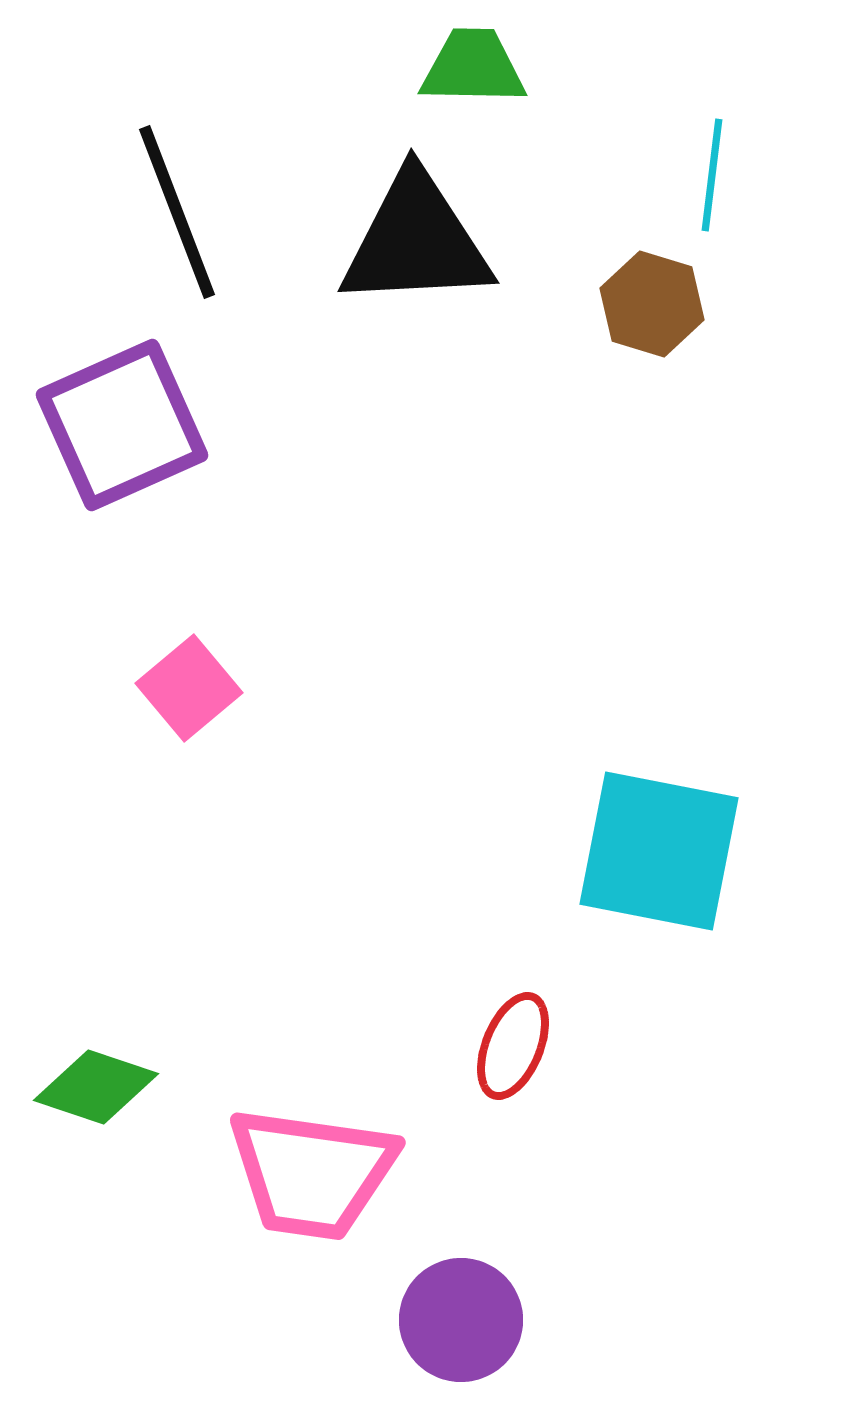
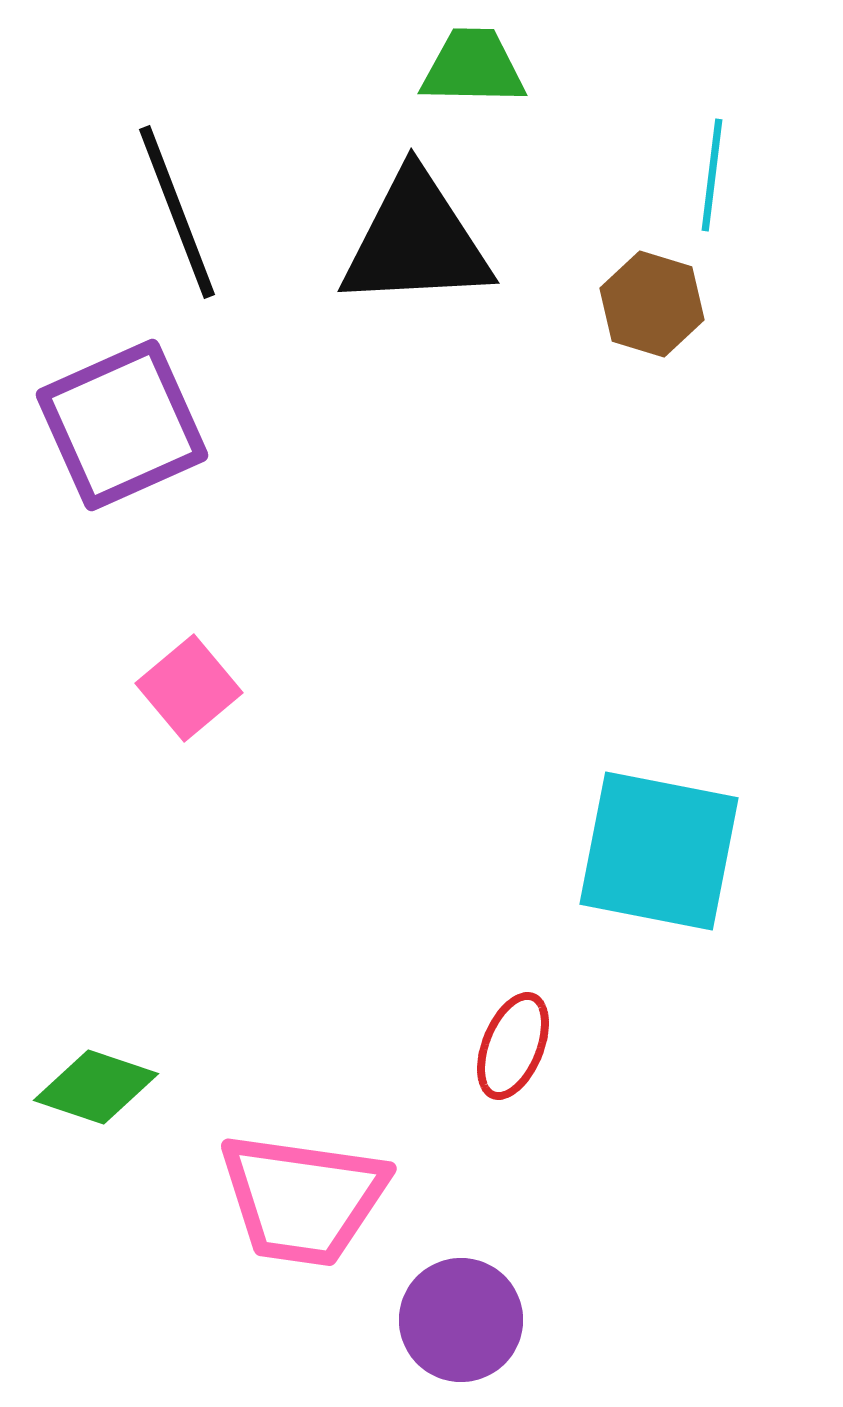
pink trapezoid: moved 9 px left, 26 px down
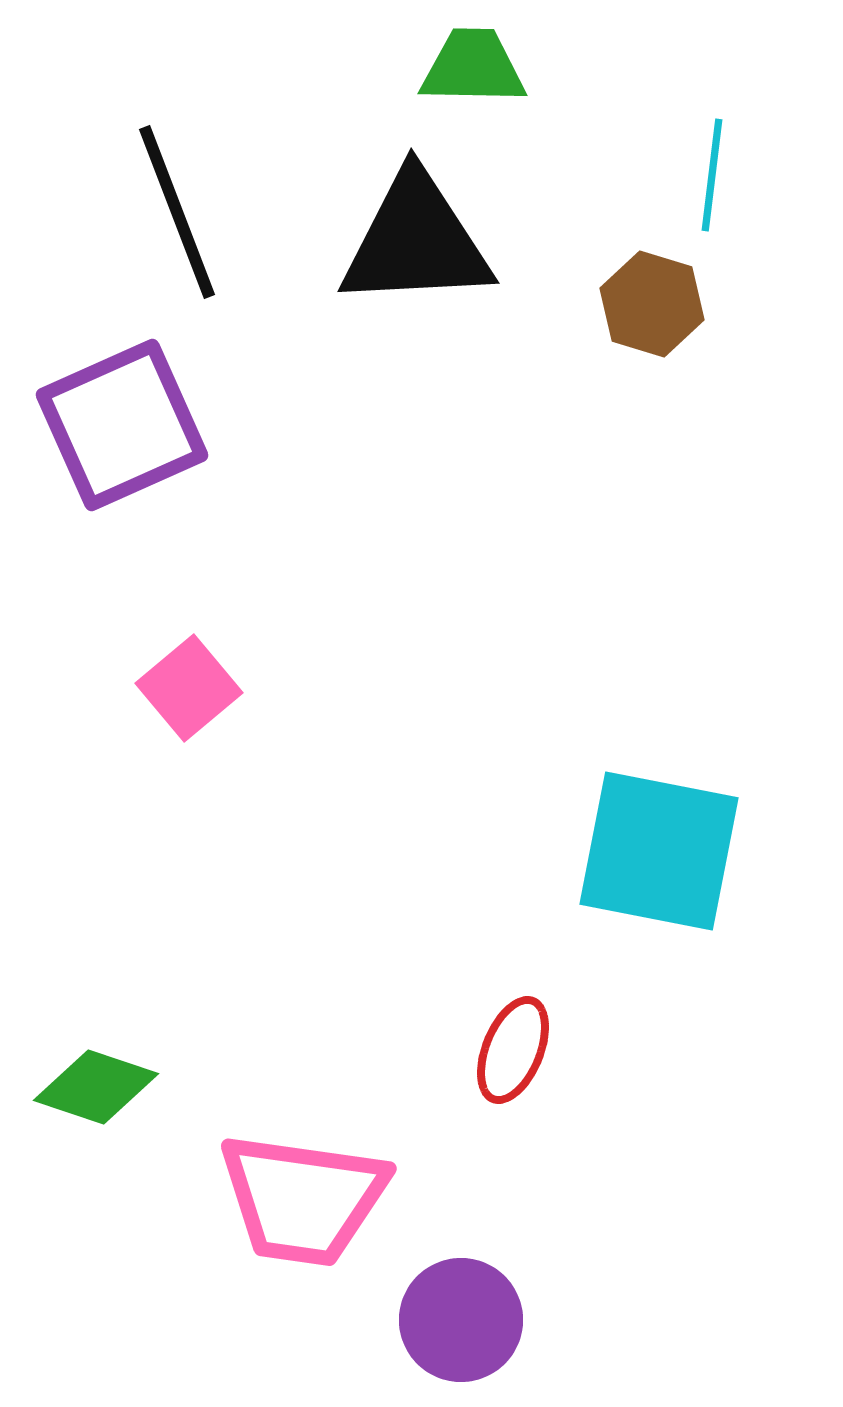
red ellipse: moved 4 px down
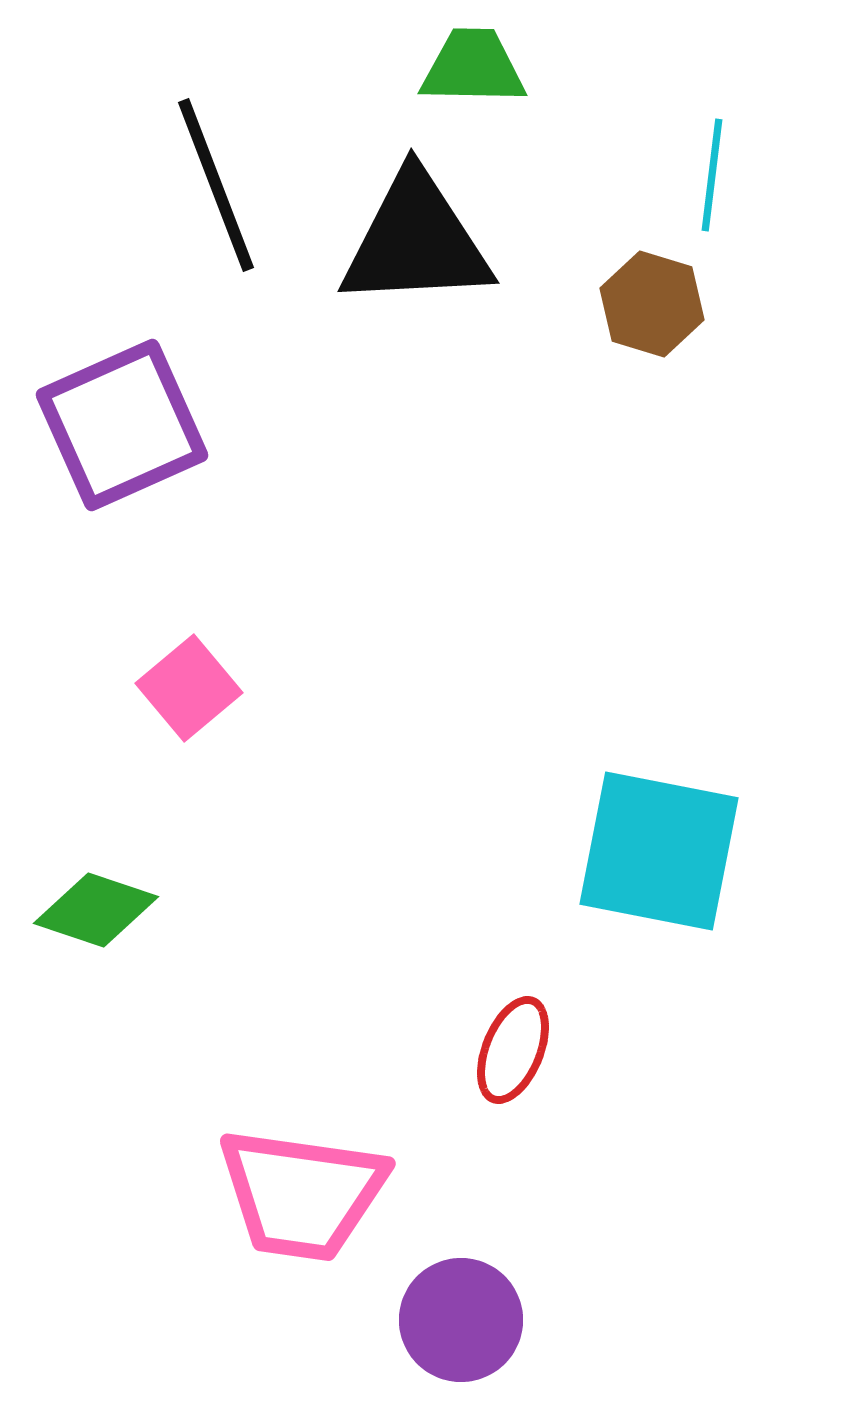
black line: moved 39 px right, 27 px up
green diamond: moved 177 px up
pink trapezoid: moved 1 px left, 5 px up
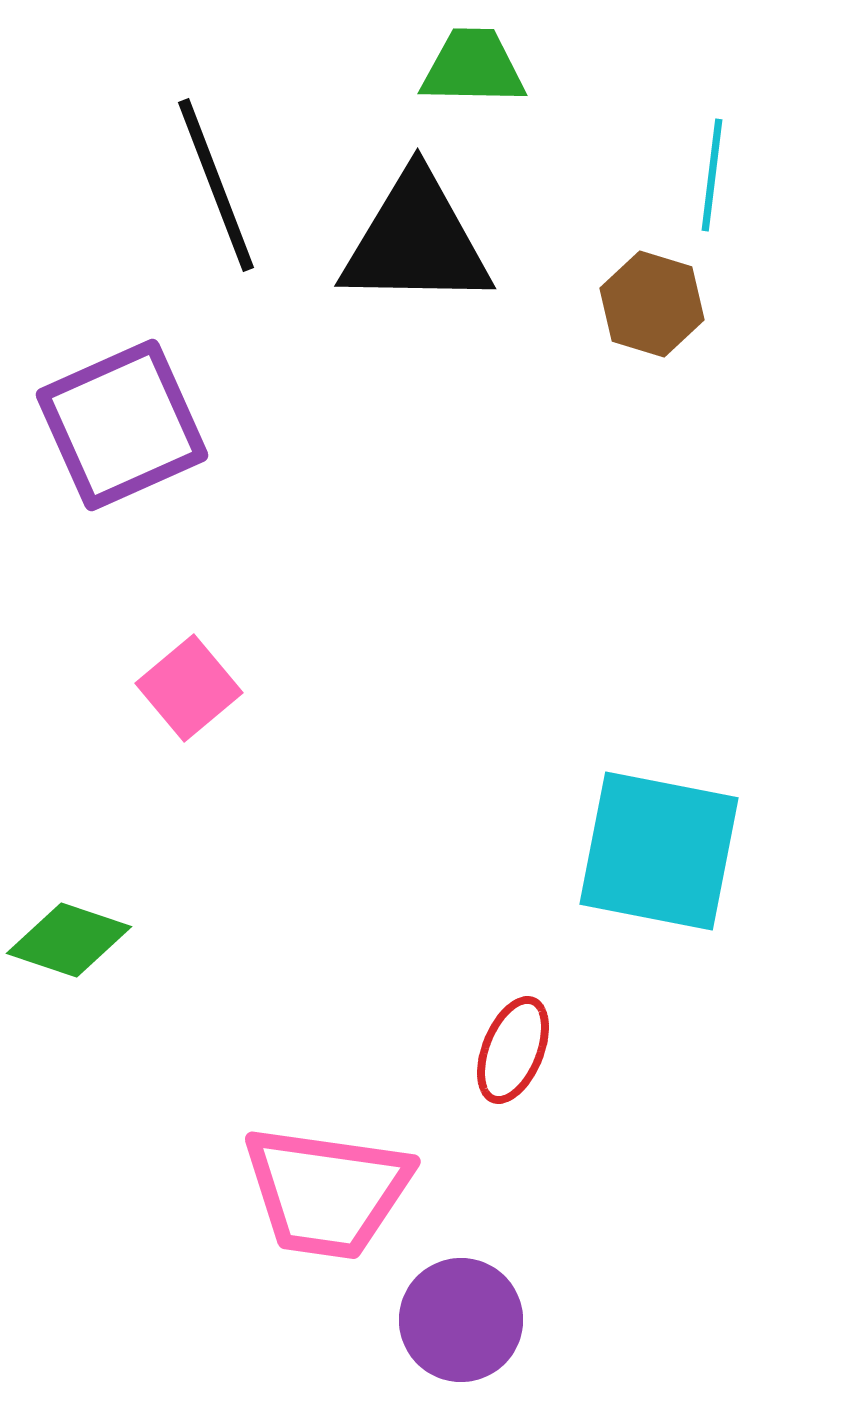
black triangle: rotated 4 degrees clockwise
green diamond: moved 27 px left, 30 px down
pink trapezoid: moved 25 px right, 2 px up
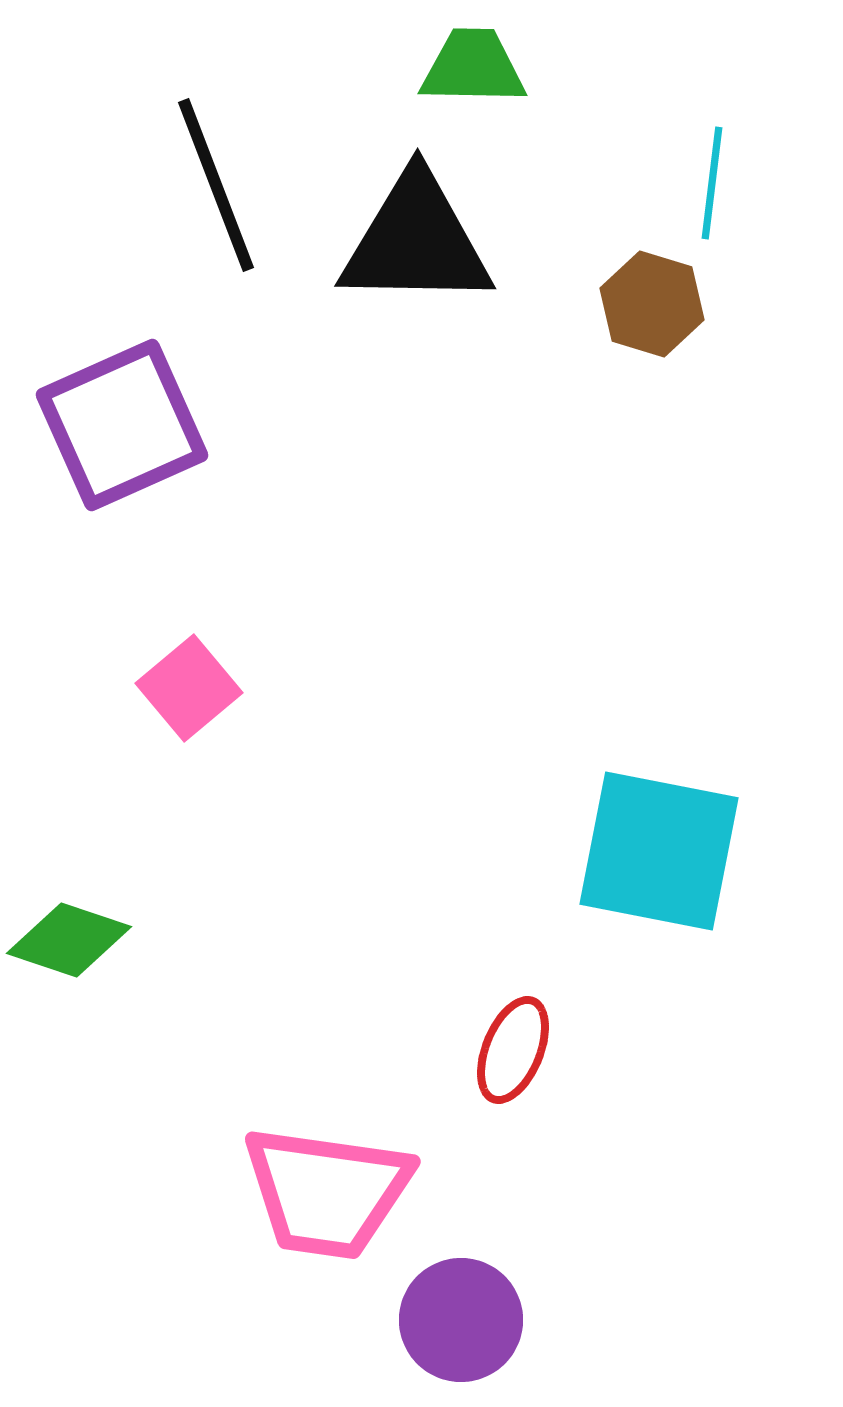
cyan line: moved 8 px down
